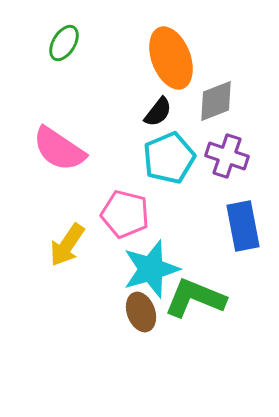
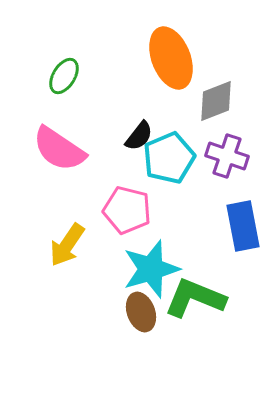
green ellipse: moved 33 px down
black semicircle: moved 19 px left, 24 px down
pink pentagon: moved 2 px right, 4 px up
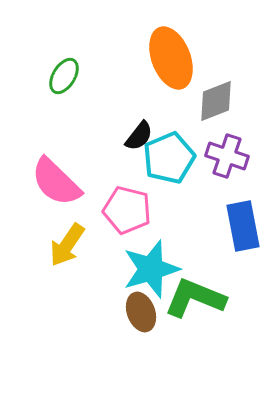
pink semicircle: moved 3 px left, 33 px down; rotated 10 degrees clockwise
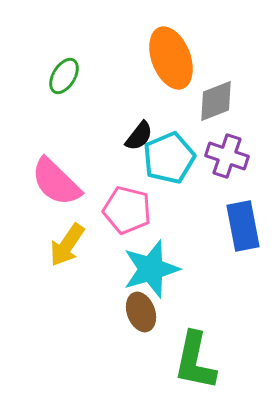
green L-shape: moved 63 px down; rotated 100 degrees counterclockwise
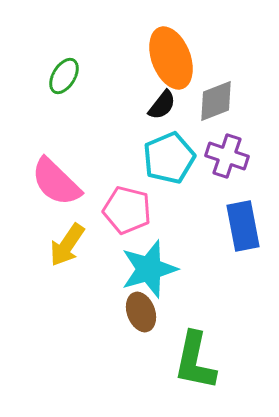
black semicircle: moved 23 px right, 31 px up
cyan star: moved 2 px left
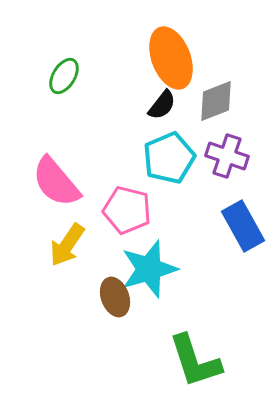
pink semicircle: rotated 6 degrees clockwise
blue rectangle: rotated 18 degrees counterclockwise
brown ellipse: moved 26 px left, 15 px up
green L-shape: rotated 30 degrees counterclockwise
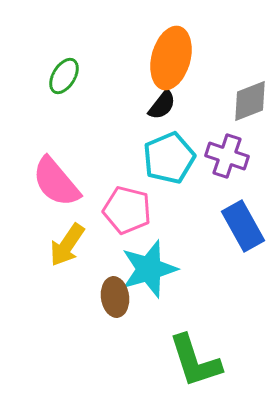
orange ellipse: rotated 36 degrees clockwise
gray diamond: moved 34 px right
brown ellipse: rotated 12 degrees clockwise
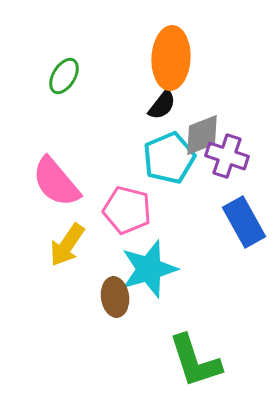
orange ellipse: rotated 12 degrees counterclockwise
gray diamond: moved 48 px left, 34 px down
blue rectangle: moved 1 px right, 4 px up
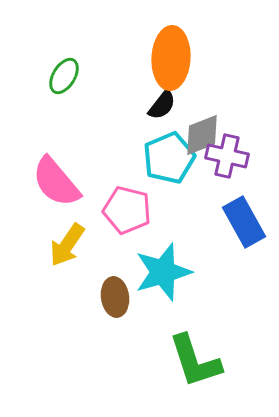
purple cross: rotated 6 degrees counterclockwise
cyan star: moved 14 px right, 3 px down
